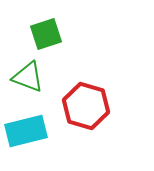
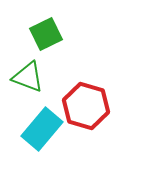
green square: rotated 8 degrees counterclockwise
cyan rectangle: moved 16 px right, 2 px up; rotated 36 degrees counterclockwise
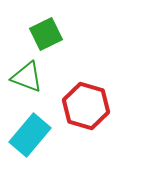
green triangle: moved 1 px left
cyan rectangle: moved 12 px left, 6 px down
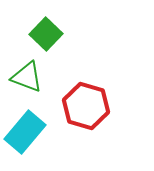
green square: rotated 20 degrees counterclockwise
cyan rectangle: moved 5 px left, 3 px up
